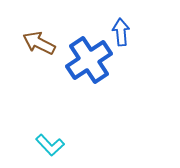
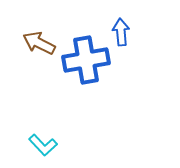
blue cross: moved 3 px left; rotated 24 degrees clockwise
cyan L-shape: moved 7 px left
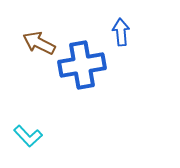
blue cross: moved 4 px left, 5 px down
cyan L-shape: moved 15 px left, 9 px up
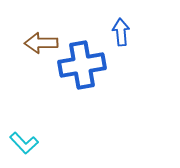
brown arrow: moved 2 px right; rotated 28 degrees counterclockwise
cyan L-shape: moved 4 px left, 7 px down
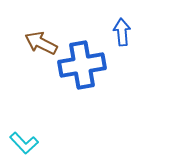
blue arrow: moved 1 px right
brown arrow: rotated 28 degrees clockwise
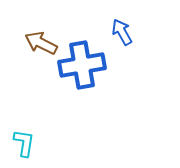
blue arrow: rotated 24 degrees counterclockwise
cyan L-shape: rotated 128 degrees counterclockwise
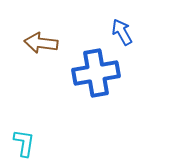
brown arrow: rotated 20 degrees counterclockwise
blue cross: moved 14 px right, 8 px down
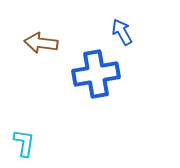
blue cross: moved 1 px down
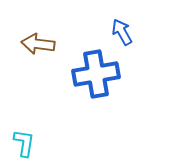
brown arrow: moved 3 px left, 1 px down
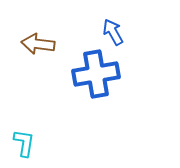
blue arrow: moved 9 px left
